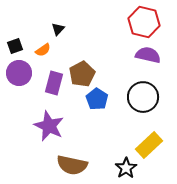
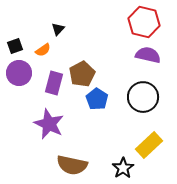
purple star: moved 2 px up
black star: moved 3 px left
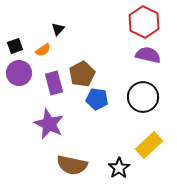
red hexagon: rotated 12 degrees clockwise
purple rectangle: rotated 30 degrees counterclockwise
blue pentagon: rotated 25 degrees counterclockwise
black star: moved 4 px left
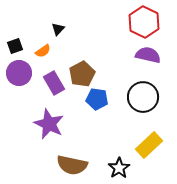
orange semicircle: moved 1 px down
purple rectangle: rotated 15 degrees counterclockwise
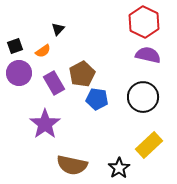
purple star: moved 4 px left; rotated 12 degrees clockwise
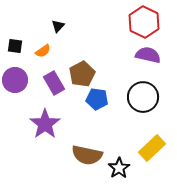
black triangle: moved 3 px up
black square: rotated 28 degrees clockwise
purple circle: moved 4 px left, 7 px down
yellow rectangle: moved 3 px right, 3 px down
brown semicircle: moved 15 px right, 10 px up
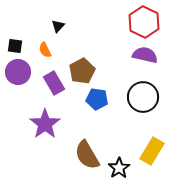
orange semicircle: moved 2 px right, 1 px up; rotated 98 degrees clockwise
purple semicircle: moved 3 px left
brown pentagon: moved 3 px up
purple circle: moved 3 px right, 8 px up
yellow rectangle: moved 3 px down; rotated 16 degrees counterclockwise
brown semicircle: rotated 48 degrees clockwise
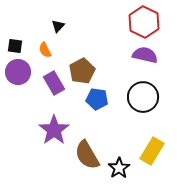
purple star: moved 9 px right, 6 px down
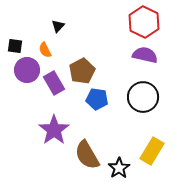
purple circle: moved 9 px right, 2 px up
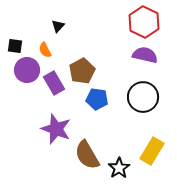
purple star: moved 2 px right, 1 px up; rotated 16 degrees counterclockwise
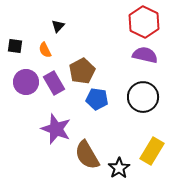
purple circle: moved 1 px left, 12 px down
